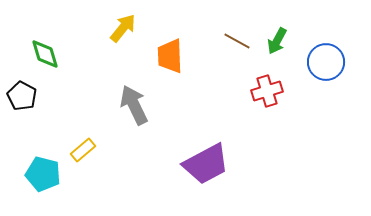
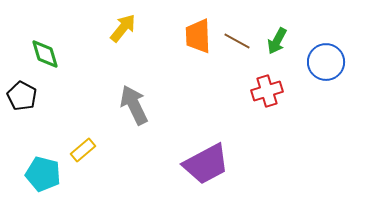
orange trapezoid: moved 28 px right, 20 px up
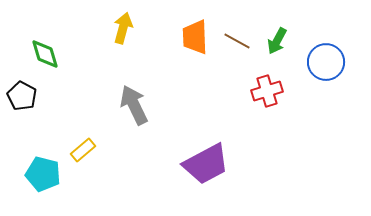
yellow arrow: rotated 24 degrees counterclockwise
orange trapezoid: moved 3 px left, 1 px down
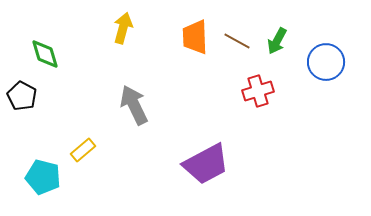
red cross: moved 9 px left
cyan pentagon: moved 3 px down
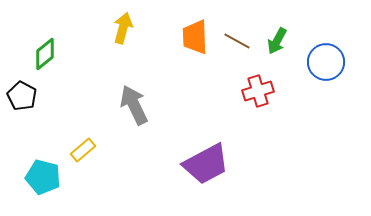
green diamond: rotated 68 degrees clockwise
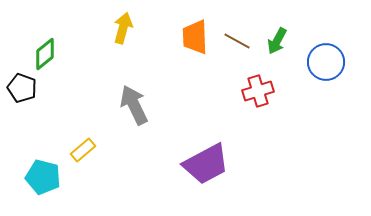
black pentagon: moved 8 px up; rotated 8 degrees counterclockwise
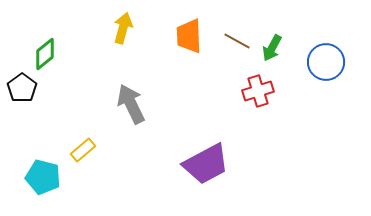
orange trapezoid: moved 6 px left, 1 px up
green arrow: moved 5 px left, 7 px down
black pentagon: rotated 16 degrees clockwise
gray arrow: moved 3 px left, 1 px up
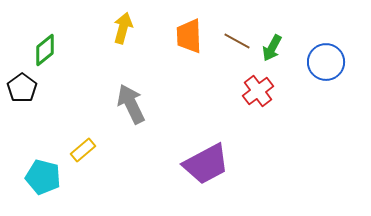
green diamond: moved 4 px up
red cross: rotated 20 degrees counterclockwise
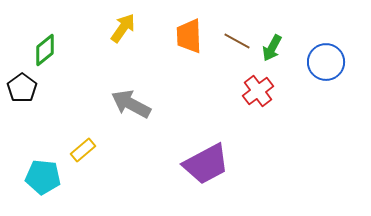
yellow arrow: rotated 20 degrees clockwise
gray arrow: rotated 36 degrees counterclockwise
cyan pentagon: rotated 8 degrees counterclockwise
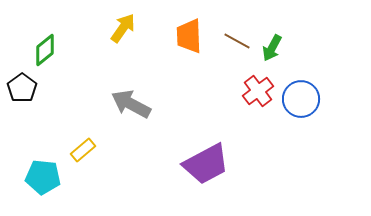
blue circle: moved 25 px left, 37 px down
